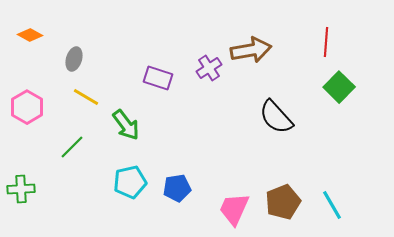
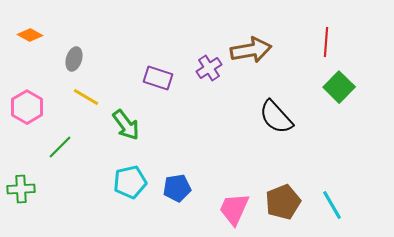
green line: moved 12 px left
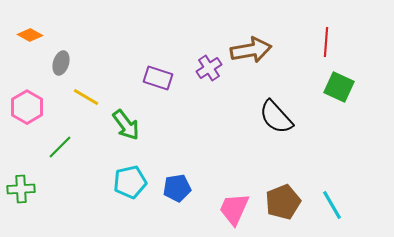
gray ellipse: moved 13 px left, 4 px down
green square: rotated 20 degrees counterclockwise
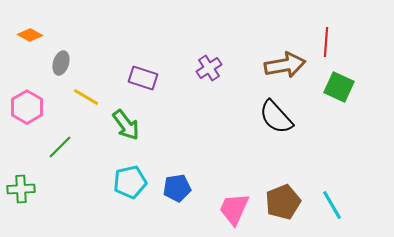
brown arrow: moved 34 px right, 15 px down
purple rectangle: moved 15 px left
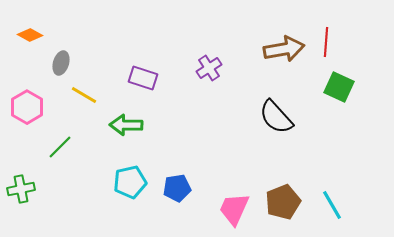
brown arrow: moved 1 px left, 16 px up
yellow line: moved 2 px left, 2 px up
green arrow: rotated 128 degrees clockwise
green cross: rotated 8 degrees counterclockwise
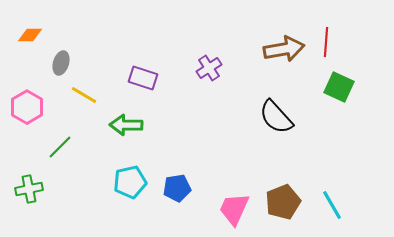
orange diamond: rotated 30 degrees counterclockwise
green cross: moved 8 px right
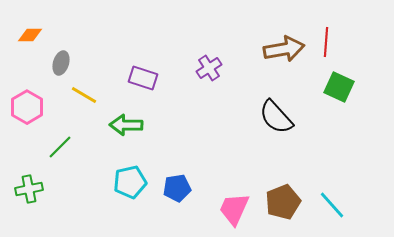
cyan line: rotated 12 degrees counterclockwise
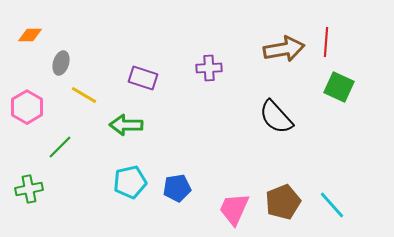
purple cross: rotated 30 degrees clockwise
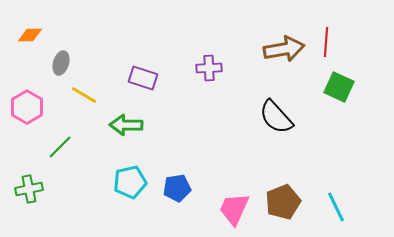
cyan line: moved 4 px right, 2 px down; rotated 16 degrees clockwise
